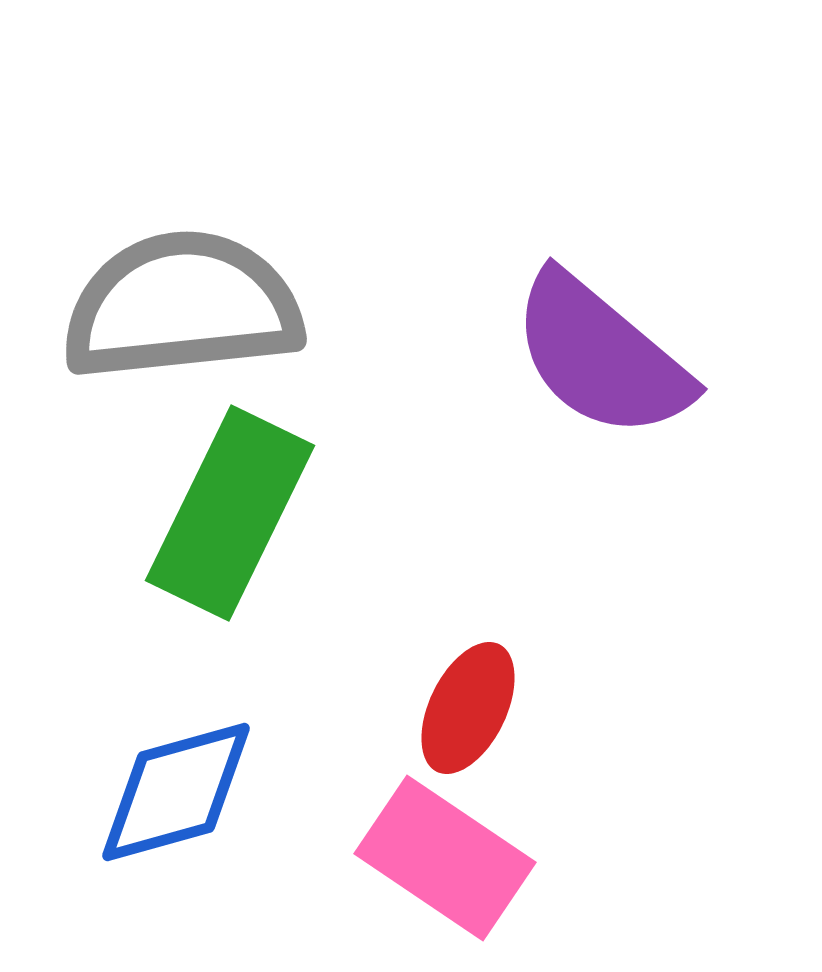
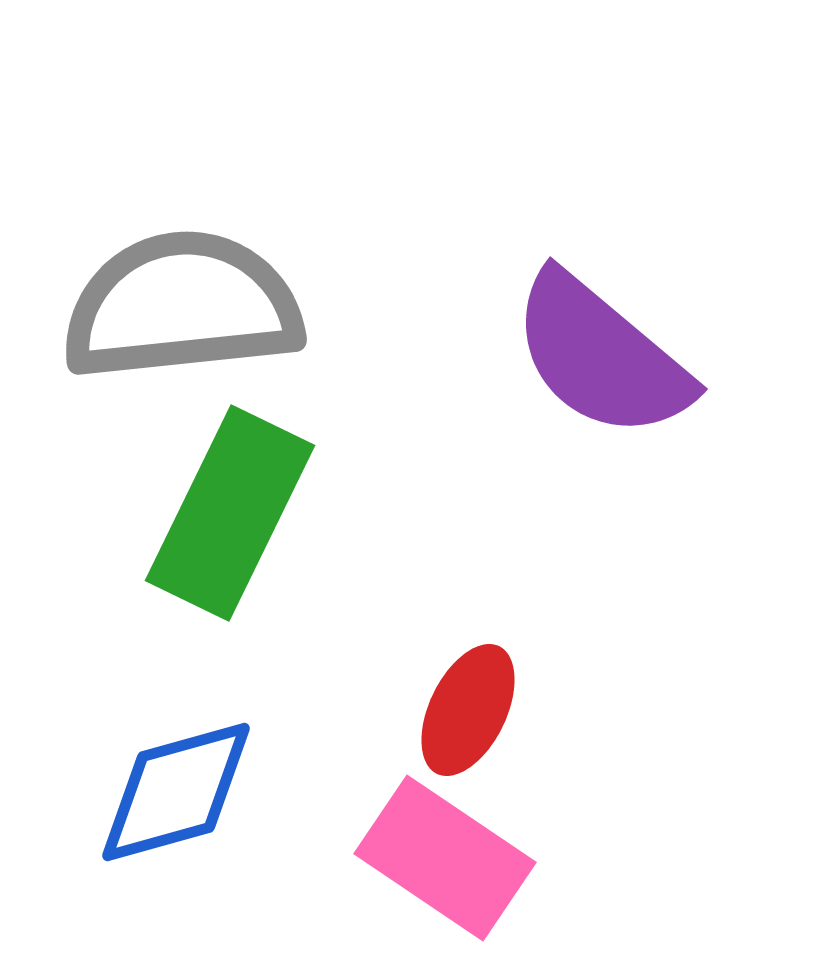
red ellipse: moved 2 px down
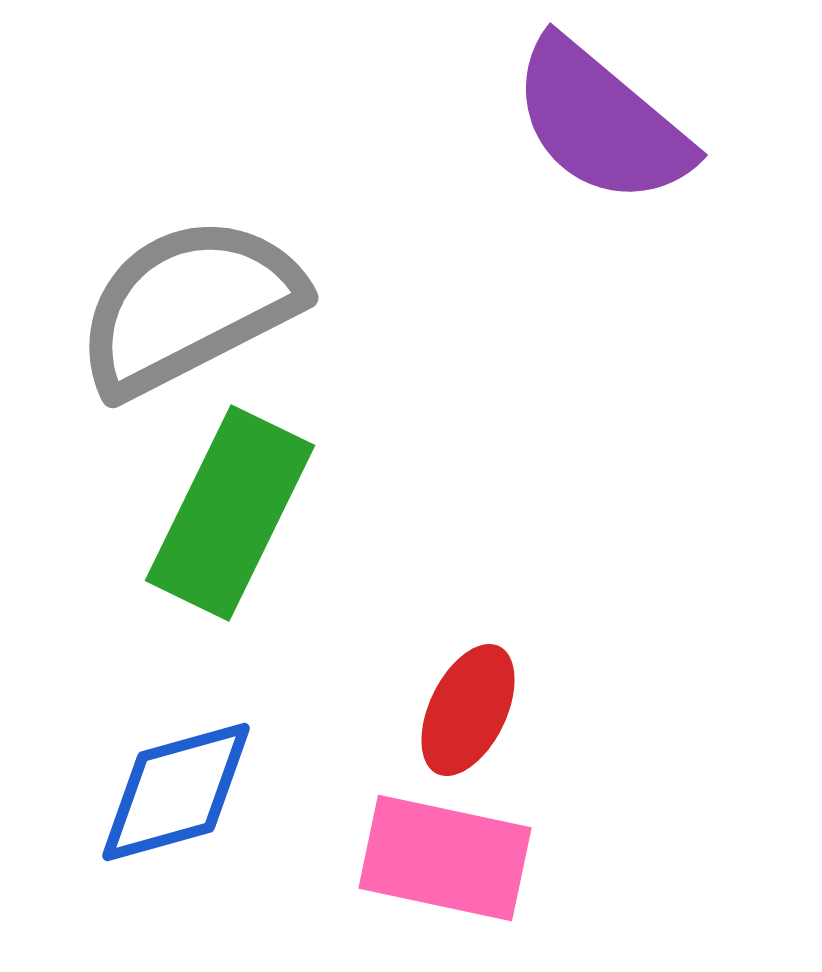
gray semicircle: moved 7 px right; rotated 21 degrees counterclockwise
purple semicircle: moved 234 px up
pink rectangle: rotated 22 degrees counterclockwise
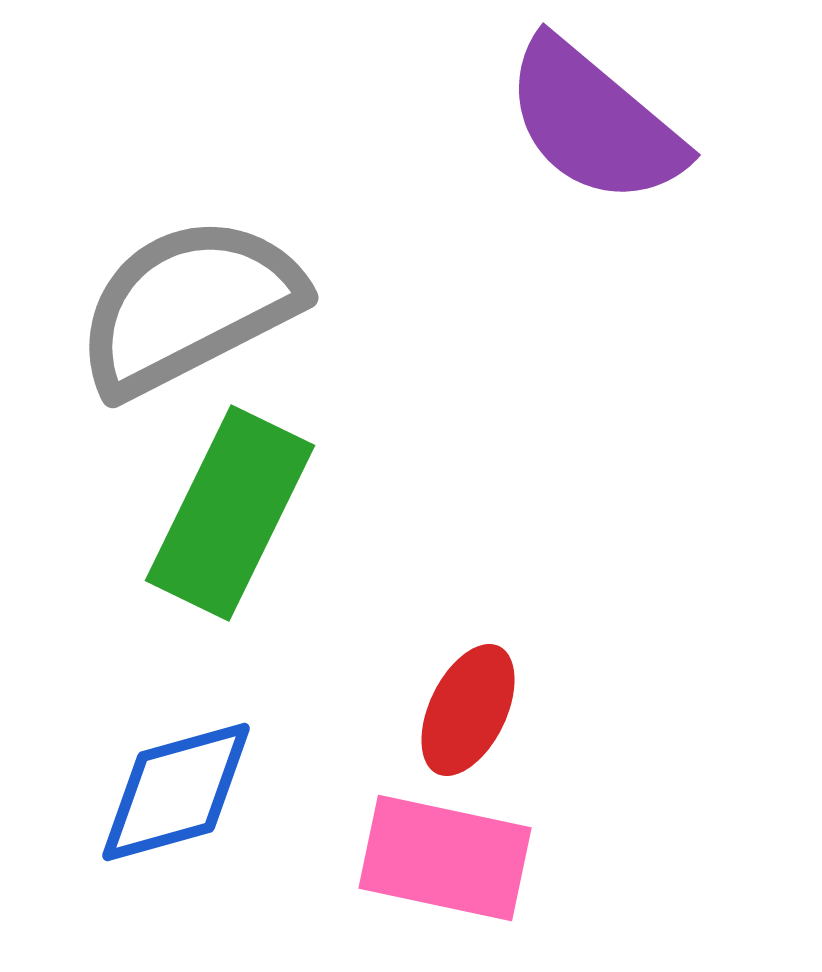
purple semicircle: moved 7 px left
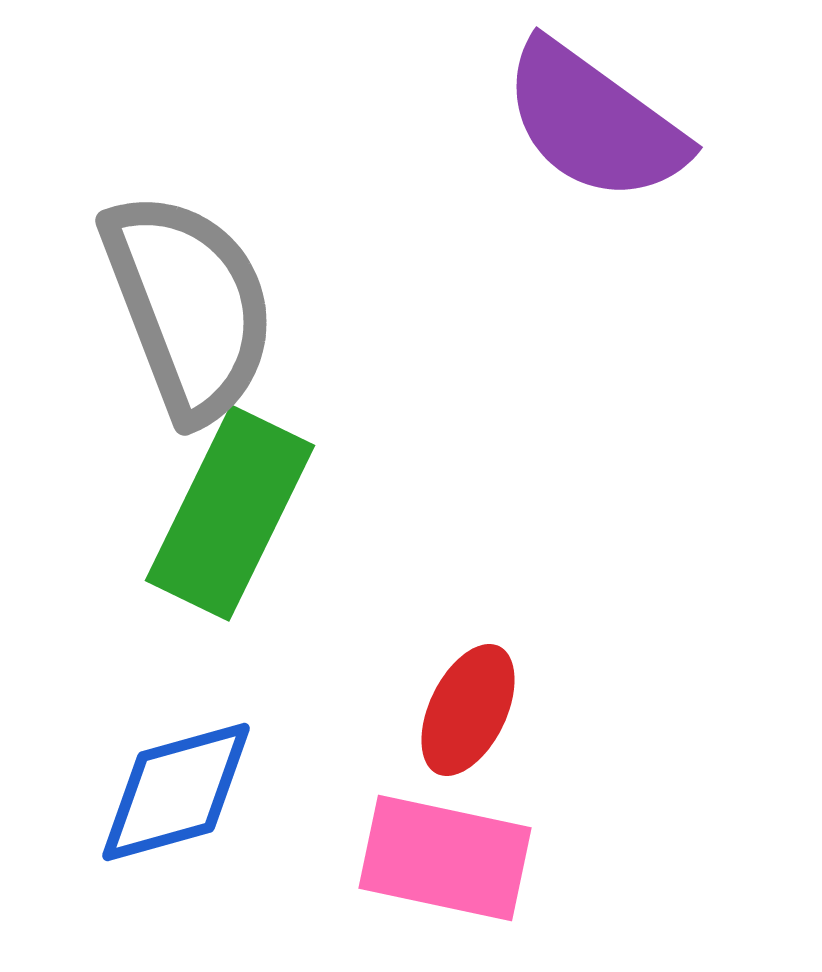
purple semicircle: rotated 4 degrees counterclockwise
gray semicircle: rotated 96 degrees clockwise
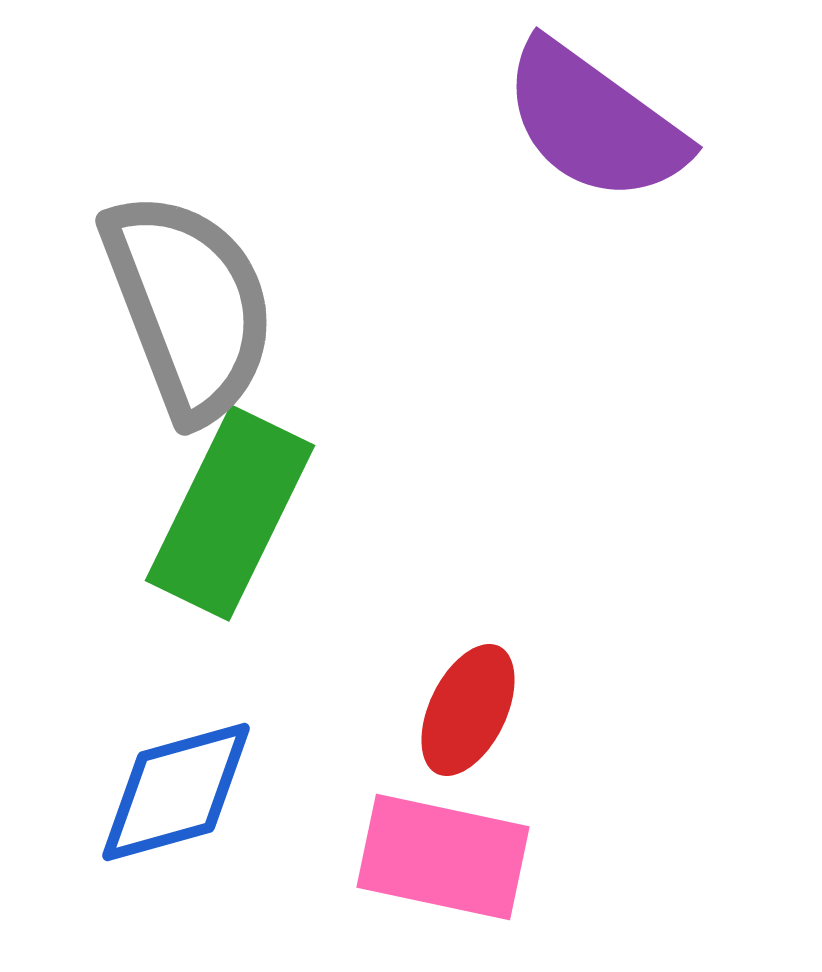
pink rectangle: moved 2 px left, 1 px up
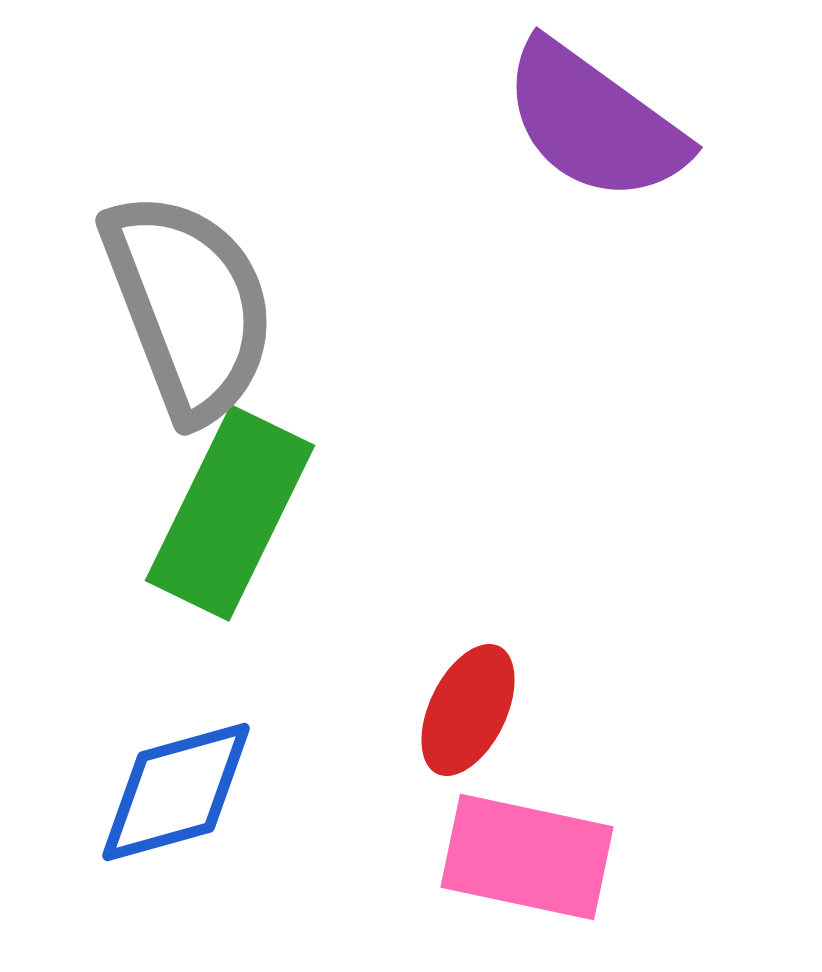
pink rectangle: moved 84 px right
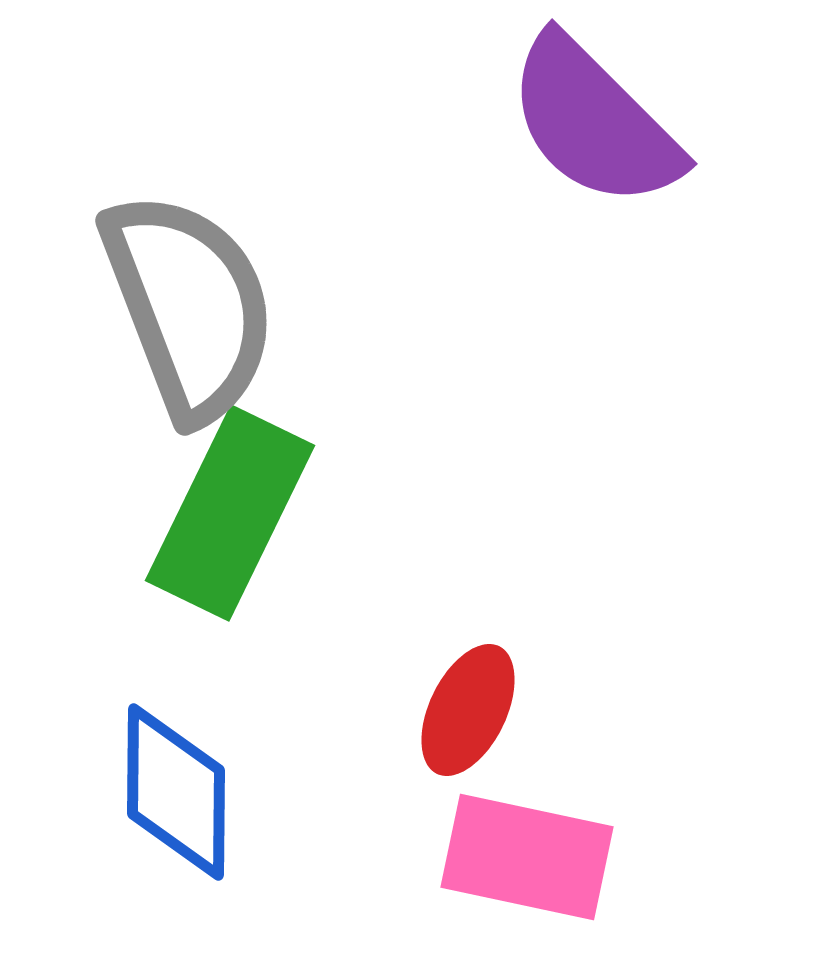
purple semicircle: rotated 9 degrees clockwise
blue diamond: rotated 74 degrees counterclockwise
